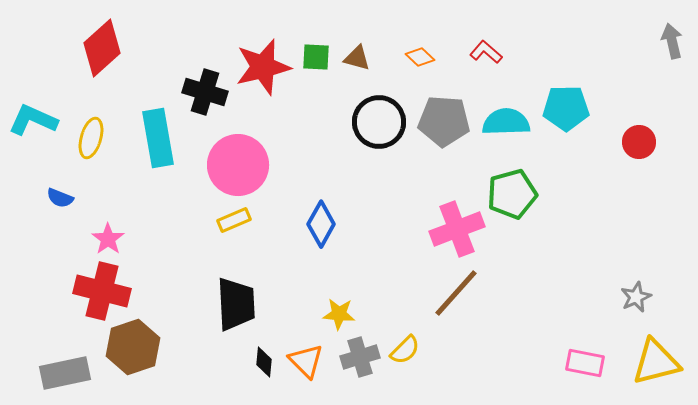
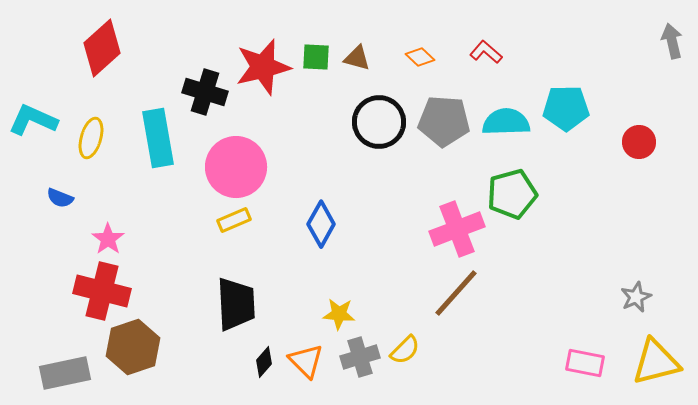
pink circle: moved 2 px left, 2 px down
black diamond: rotated 36 degrees clockwise
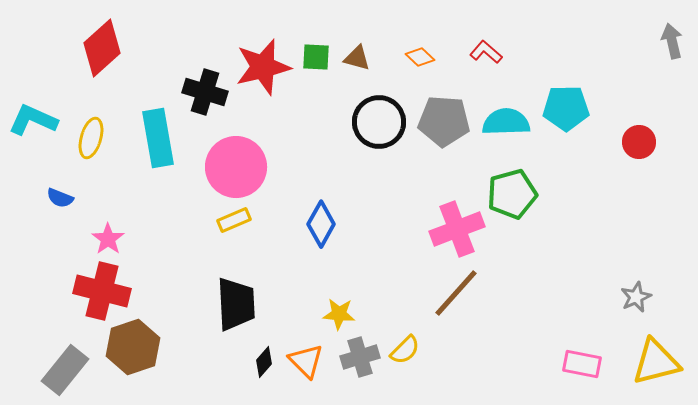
pink rectangle: moved 3 px left, 1 px down
gray rectangle: moved 3 px up; rotated 39 degrees counterclockwise
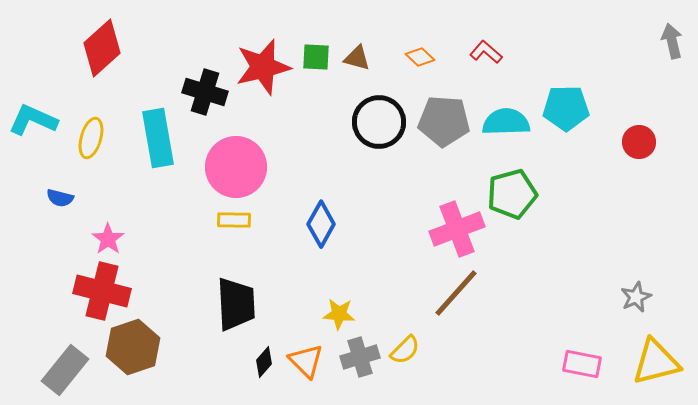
blue semicircle: rotated 8 degrees counterclockwise
yellow rectangle: rotated 24 degrees clockwise
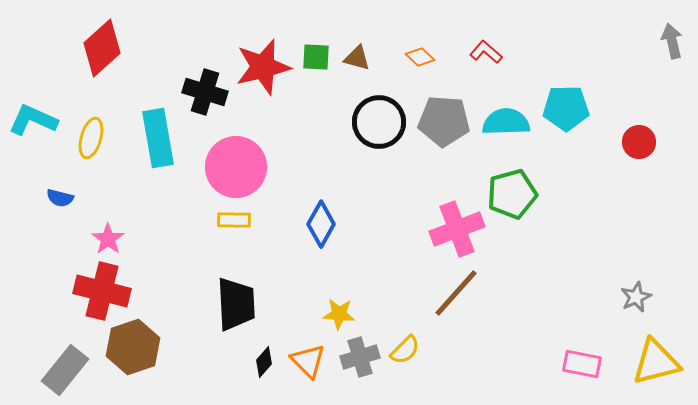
orange triangle: moved 2 px right
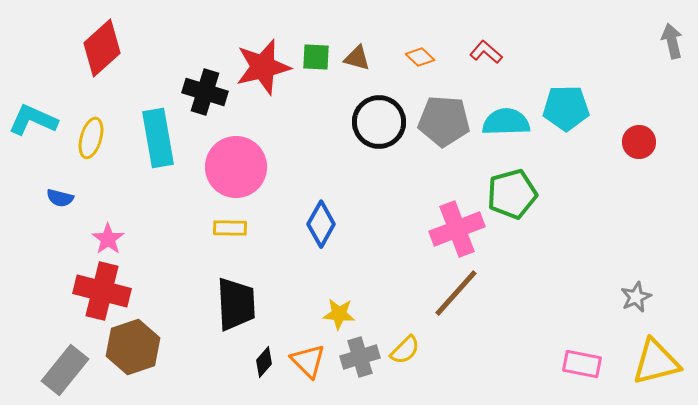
yellow rectangle: moved 4 px left, 8 px down
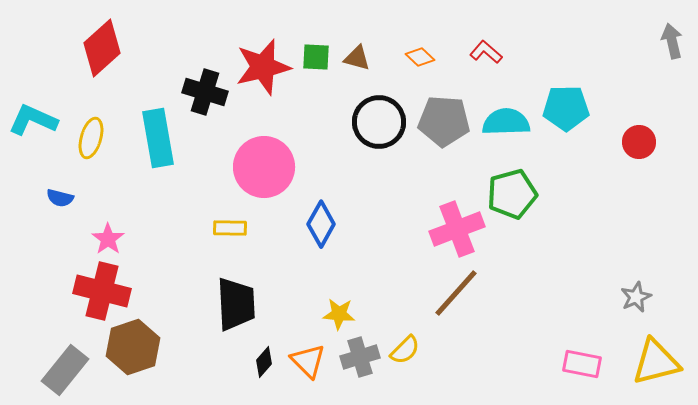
pink circle: moved 28 px right
